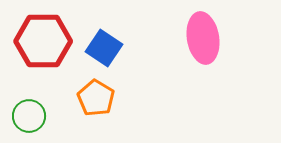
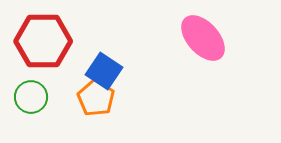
pink ellipse: rotated 33 degrees counterclockwise
blue square: moved 23 px down
green circle: moved 2 px right, 19 px up
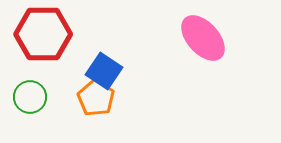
red hexagon: moved 7 px up
green circle: moved 1 px left
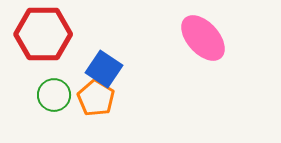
blue square: moved 2 px up
green circle: moved 24 px right, 2 px up
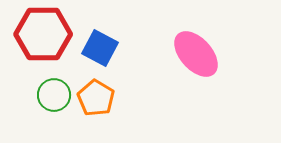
pink ellipse: moved 7 px left, 16 px down
blue square: moved 4 px left, 21 px up; rotated 6 degrees counterclockwise
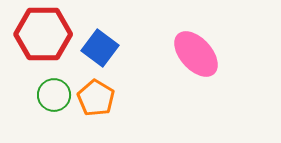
blue square: rotated 9 degrees clockwise
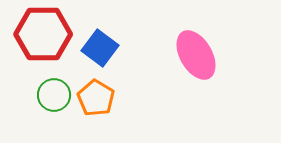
pink ellipse: moved 1 px down; rotated 12 degrees clockwise
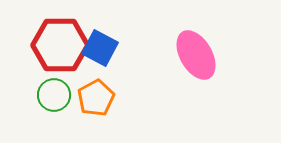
red hexagon: moved 17 px right, 11 px down
blue square: rotated 9 degrees counterclockwise
orange pentagon: rotated 12 degrees clockwise
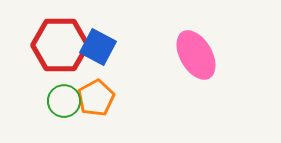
blue square: moved 2 px left, 1 px up
green circle: moved 10 px right, 6 px down
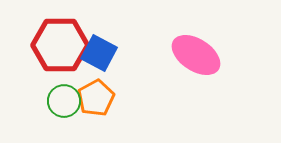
blue square: moved 1 px right, 6 px down
pink ellipse: rotated 27 degrees counterclockwise
